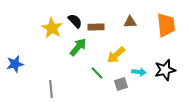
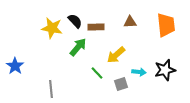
yellow star: rotated 20 degrees counterclockwise
blue star: moved 2 px down; rotated 24 degrees counterclockwise
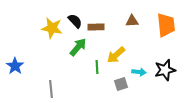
brown triangle: moved 2 px right, 1 px up
green line: moved 6 px up; rotated 40 degrees clockwise
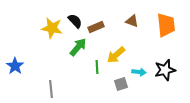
brown triangle: rotated 24 degrees clockwise
brown rectangle: rotated 21 degrees counterclockwise
